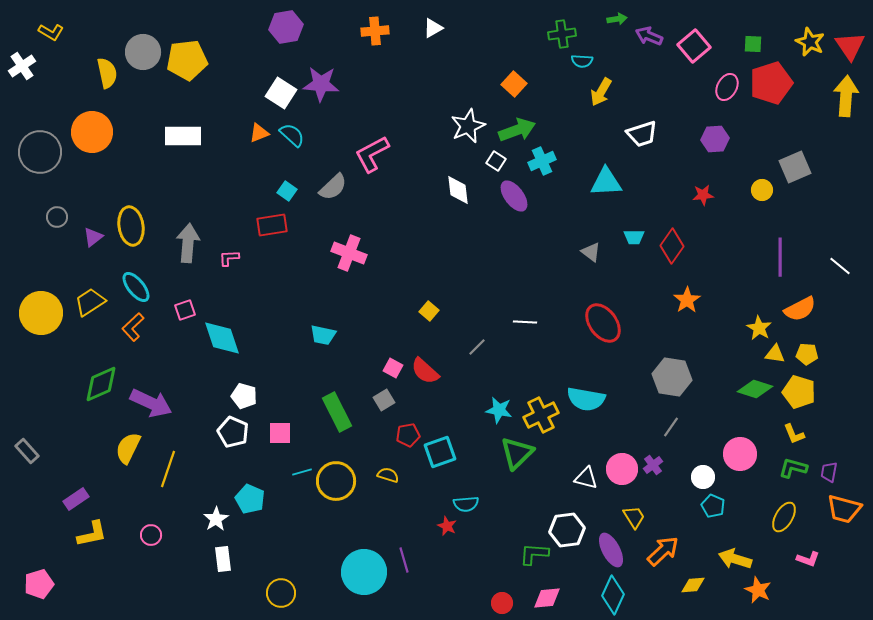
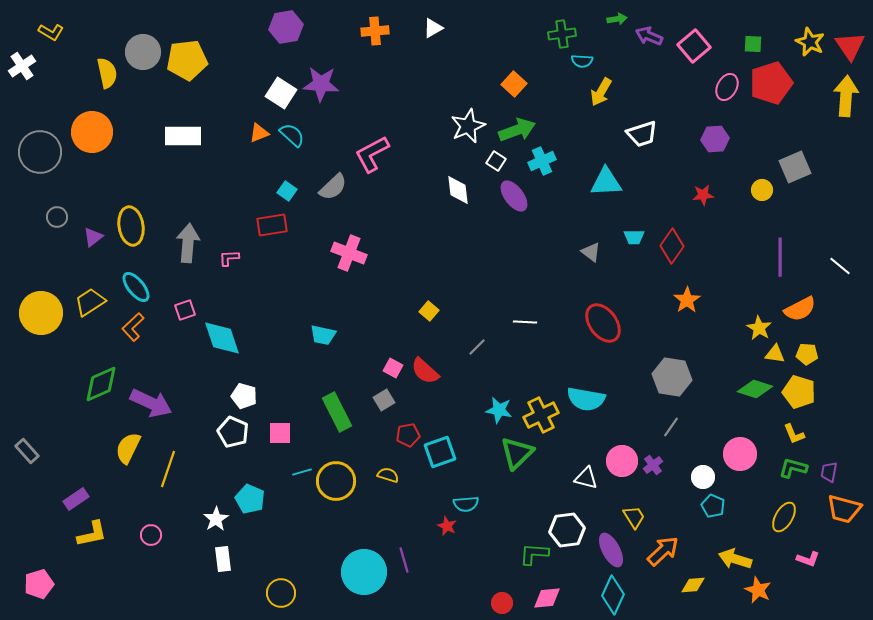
pink circle at (622, 469): moved 8 px up
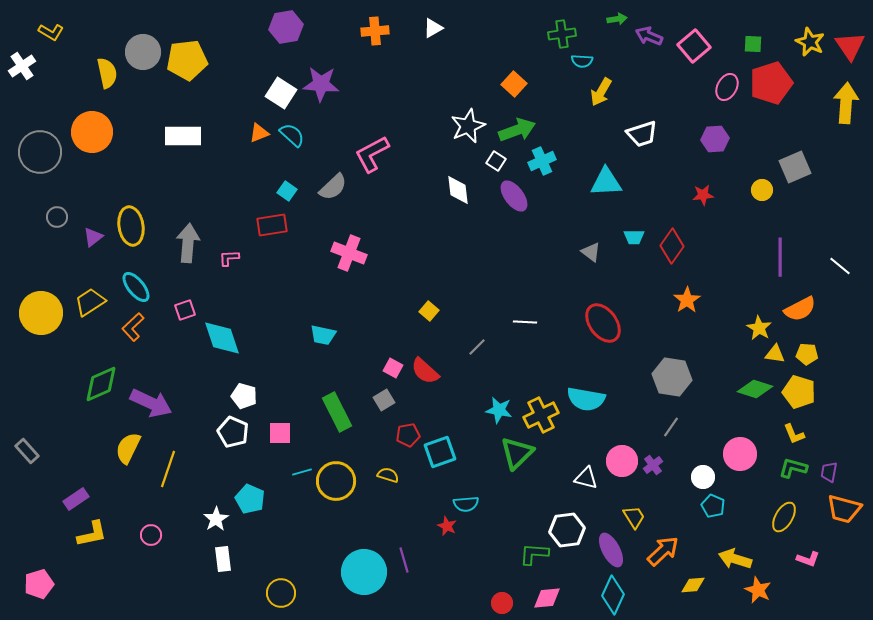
yellow arrow at (846, 96): moved 7 px down
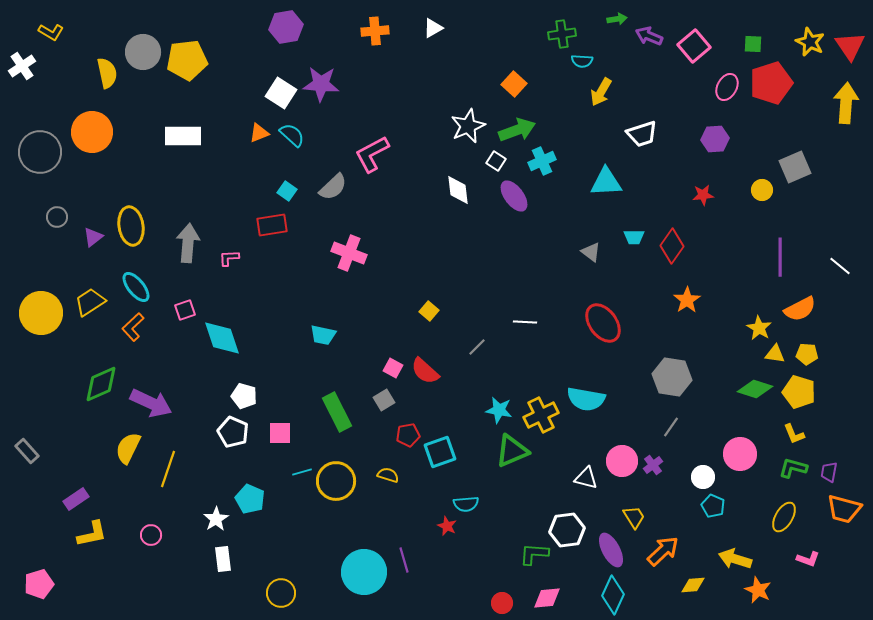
green triangle at (517, 453): moved 5 px left, 2 px up; rotated 21 degrees clockwise
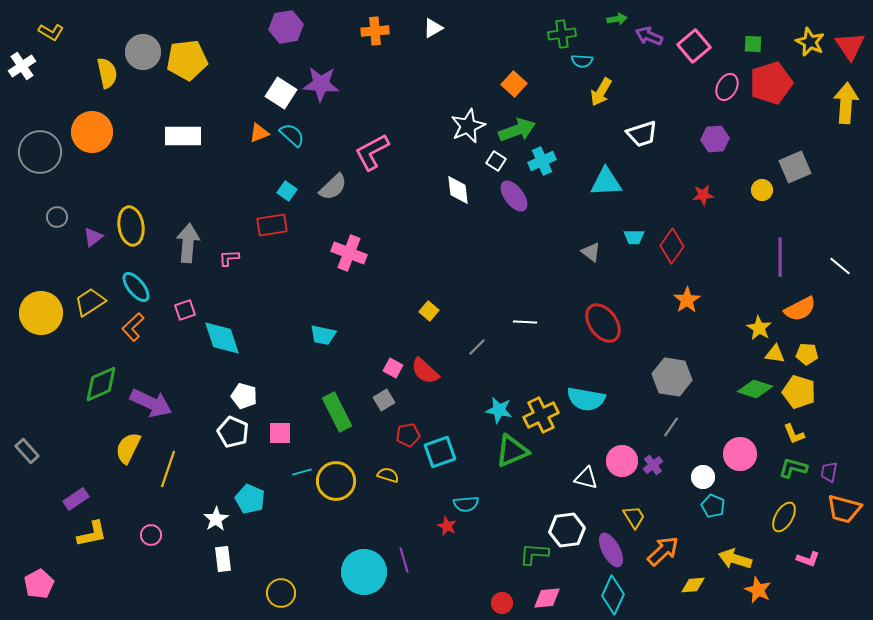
pink L-shape at (372, 154): moved 2 px up
pink pentagon at (39, 584): rotated 12 degrees counterclockwise
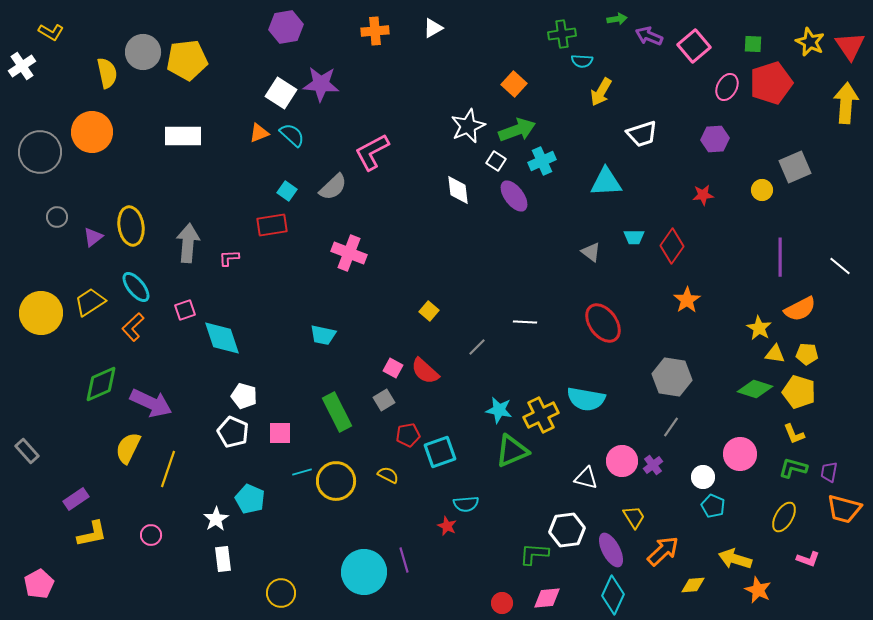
yellow semicircle at (388, 475): rotated 10 degrees clockwise
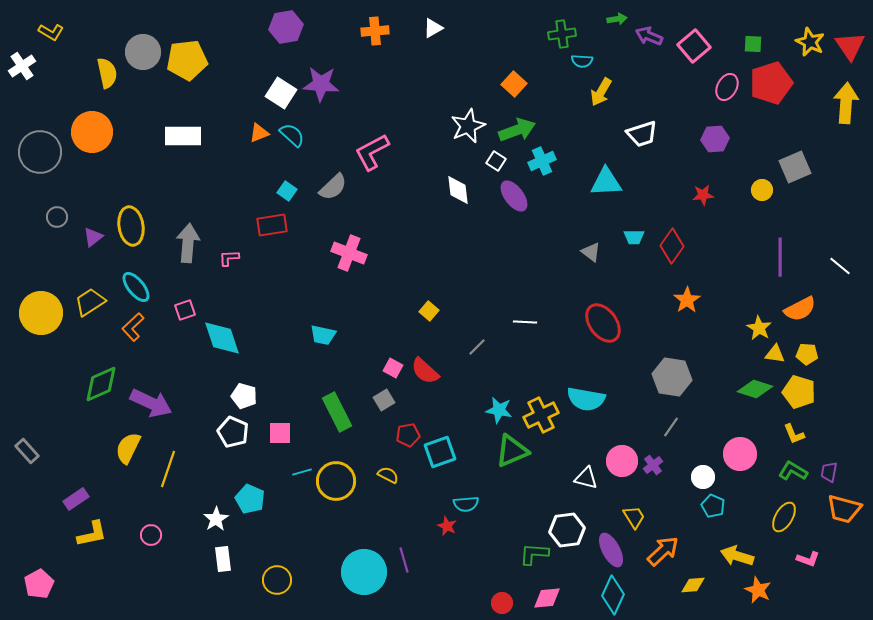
green L-shape at (793, 468): moved 3 px down; rotated 16 degrees clockwise
yellow arrow at (735, 559): moved 2 px right, 3 px up
yellow circle at (281, 593): moved 4 px left, 13 px up
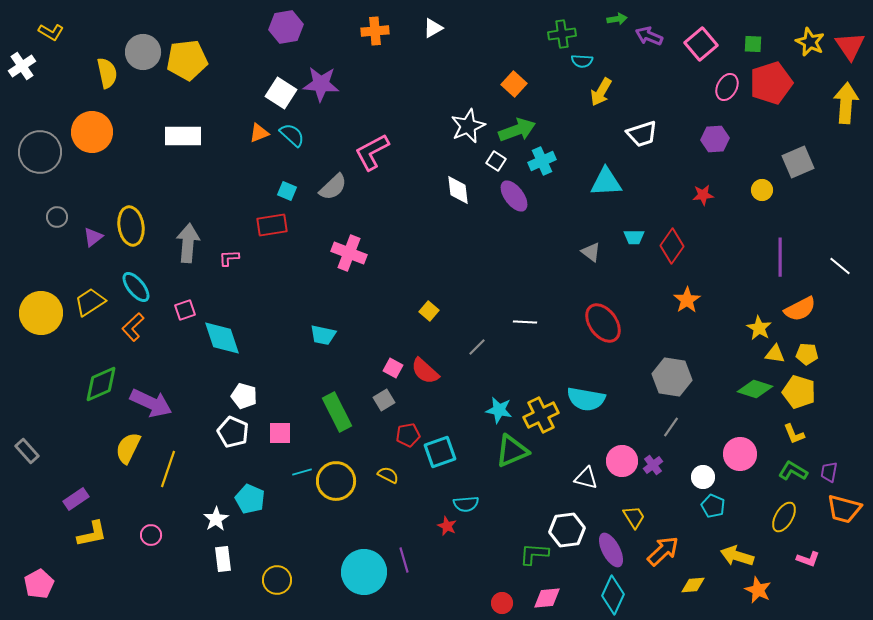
pink square at (694, 46): moved 7 px right, 2 px up
gray square at (795, 167): moved 3 px right, 5 px up
cyan square at (287, 191): rotated 12 degrees counterclockwise
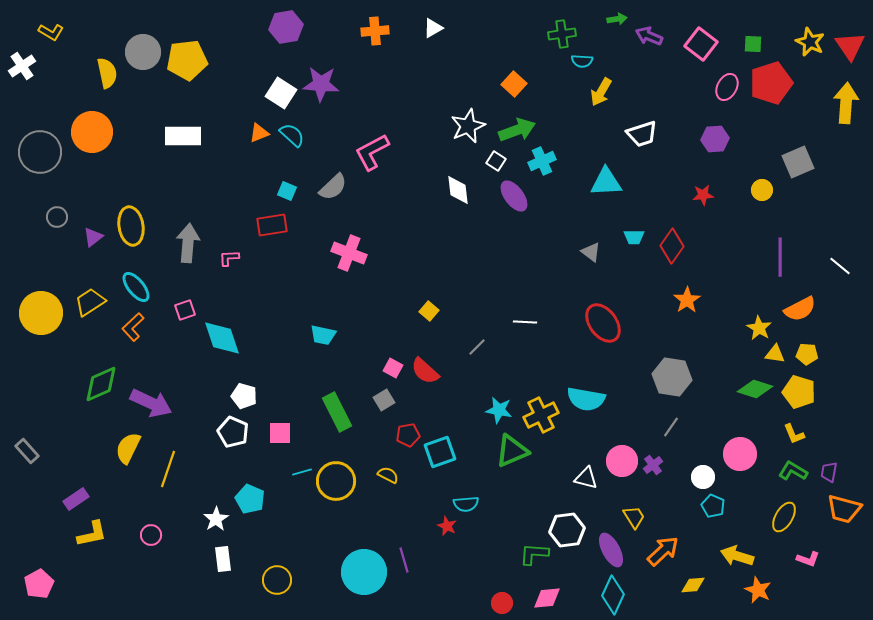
pink square at (701, 44): rotated 12 degrees counterclockwise
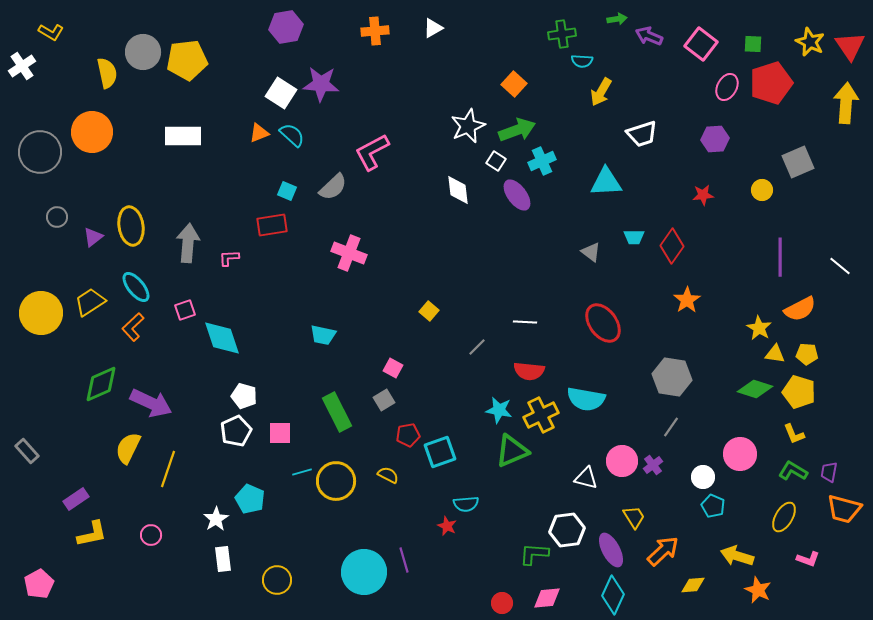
purple ellipse at (514, 196): moved 3 px right, 1 px up
red semicircle at (425, 371): moved 104 px right; rotated 36 degrees counterclockwise
white pentagon at (233, 432): moved 3 px right, 1 px up; rotated 24 degrees clockwise
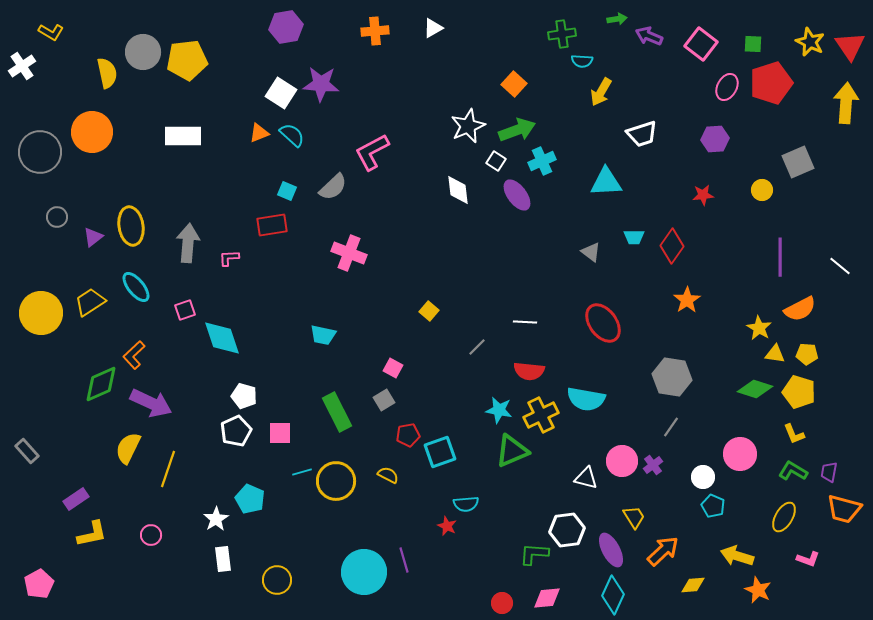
orange L-shape at (133, 327): moved 1 px right, 28 px down
